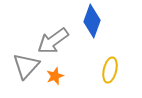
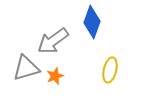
blue diamond: moved 1 px down
gray triangle: moved 2 px down; rotated 32 degrees clockwise
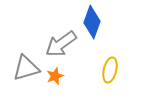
gray arrow: moved 8 px right, 3 px down
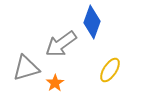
yellow ellipse: rotated 20 degrees clockwise
orange star: moved 7 px down; rotated 12 degrees counterclockwise
